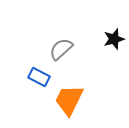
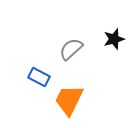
gray semicircle: moved 10 px right
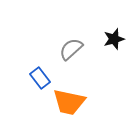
blue rectangle: moved 1 px right, 1 px down; rotated 25 degrees clockwise
orange trapezoid: moved 2 px down; rotated 104 degrees counterclockwise
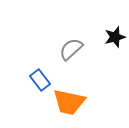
black star: moved 1 px right, 2 px up
blue rectangle: moved 2 px down
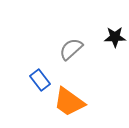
black star: rotated 15 degrees clockwise
orange trapezoid: rotated 24 degrees clockwise
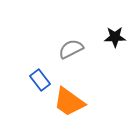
gray semicircle: rotated 15 degrees clockwise
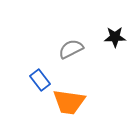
orange trapezoid: rotated 28 degrees counterclockwise
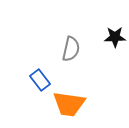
gray semicircle: rotated 130 degrees clockwise
orange trapezoid: moved 2 px down
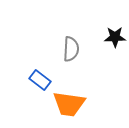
gray semicircle: rotated 10 degrees counterclockwise
blue rectangle: rotated 15 degrees counterclockwise
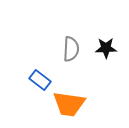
black star: moved 9 px left, 11 px down
